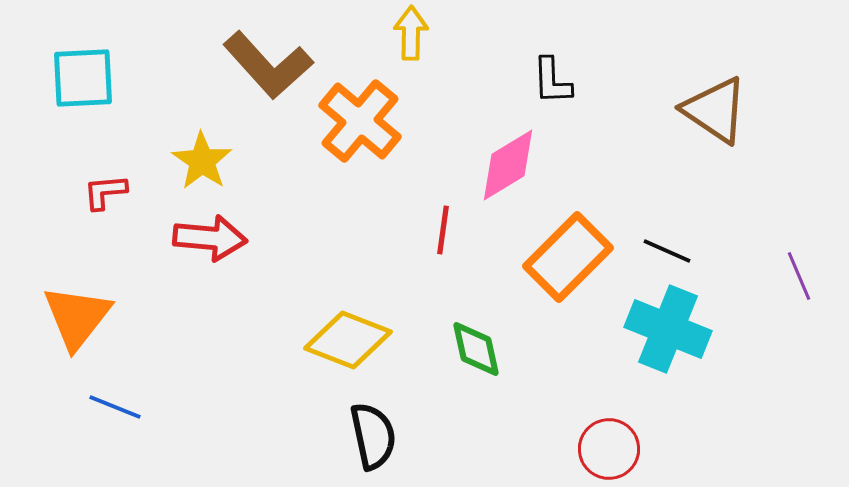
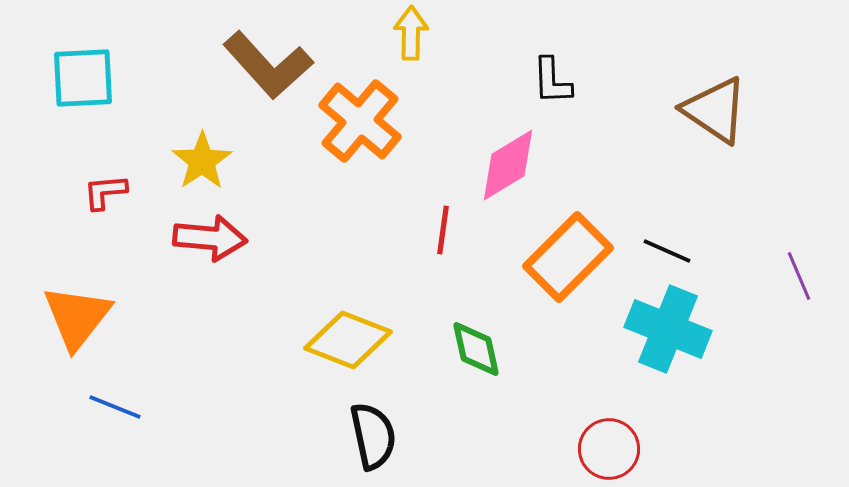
yellow star: rotated 4 degrees clockwise
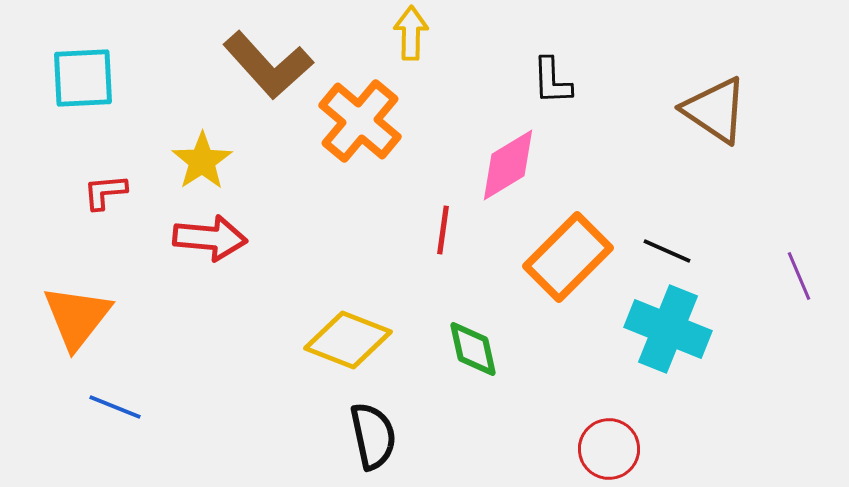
green diamond: moved 3 px left
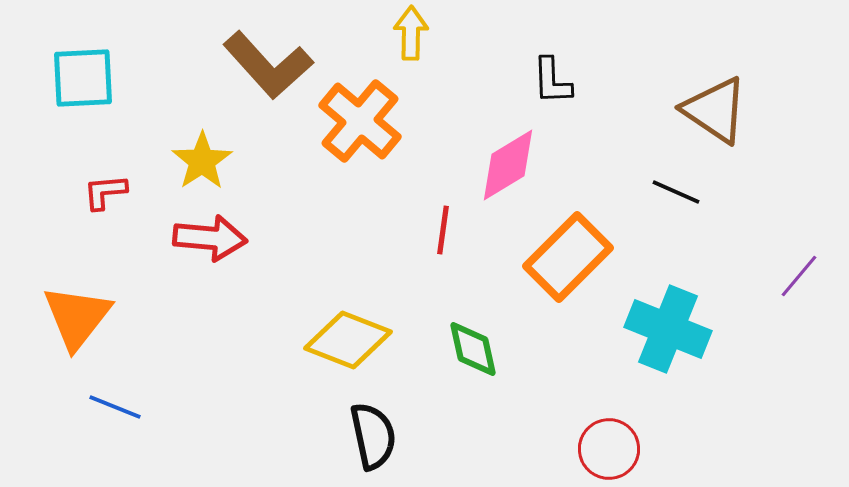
black line: moved 9 px right, 59 px up
purple line: rotated 63 degrees clockwise
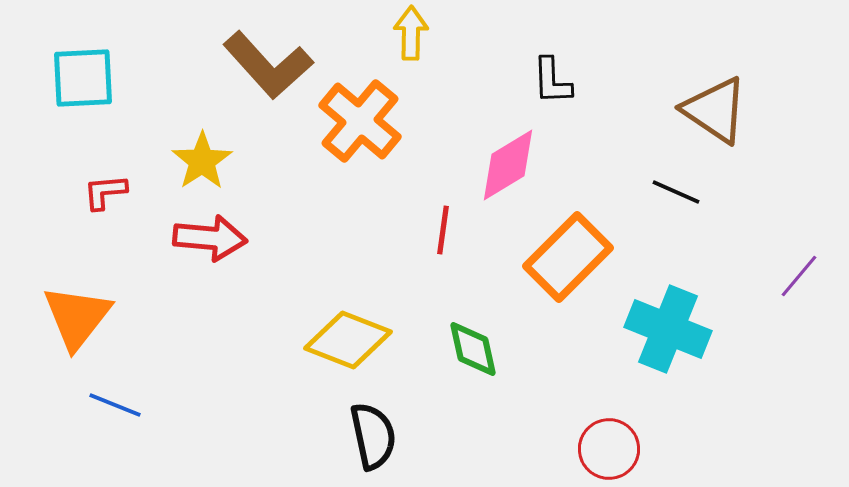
blue line: moved 2 px up
